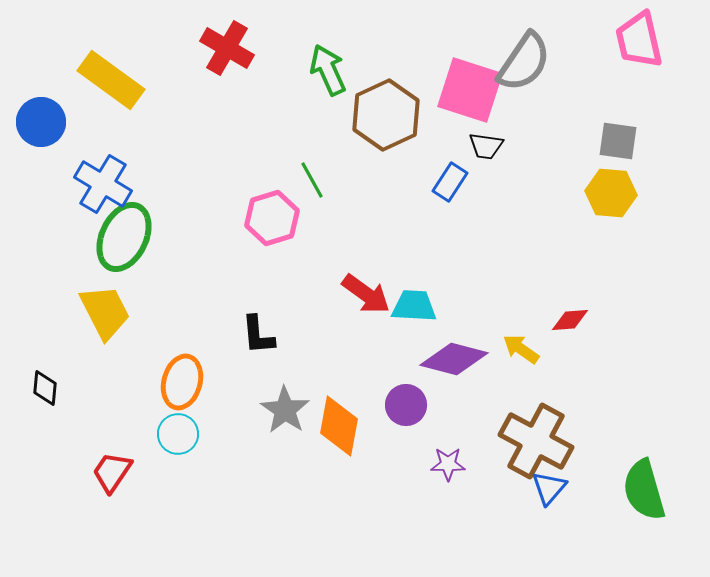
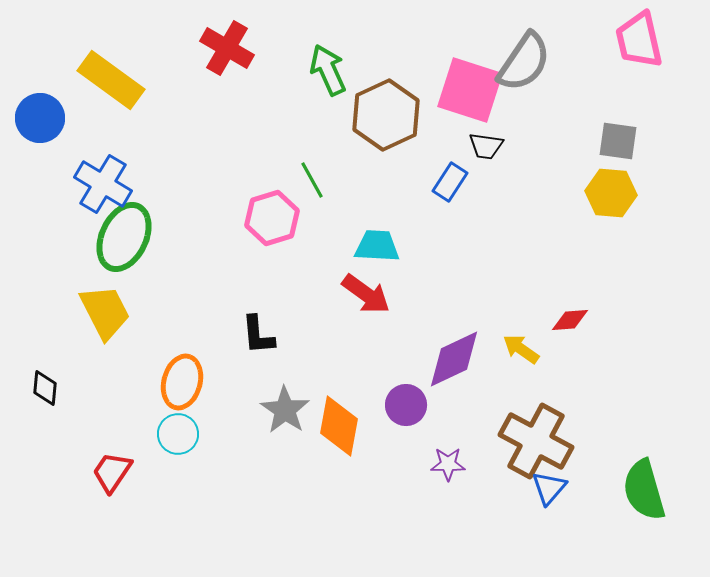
blue circle: moved 1 px left, 4 px up
cyan trapezoid: moved 37 px left, 60 px up
purple diamond: rotated 40 degrees counterclockwise
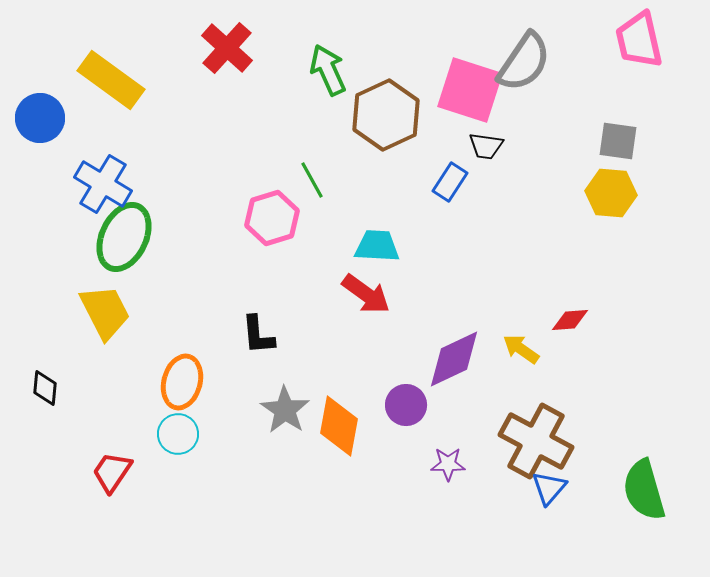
red cross: rotated 12 degrees clockwise
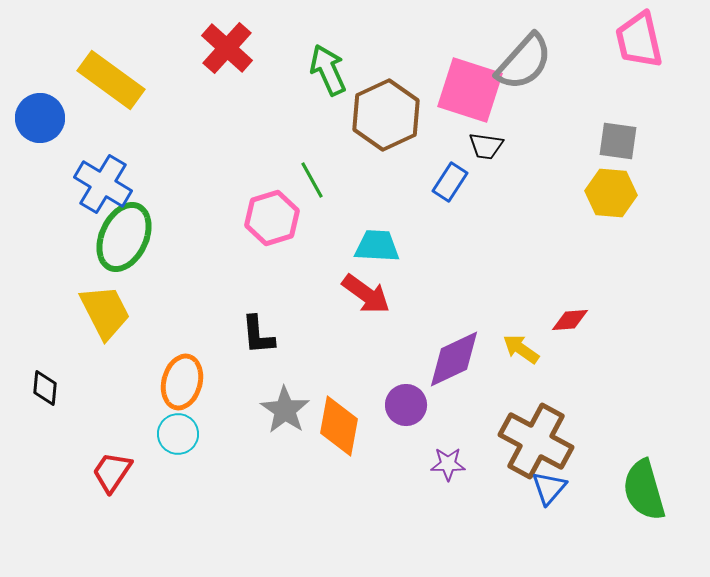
gray semicircle: rotated 8 degrees clockwise
